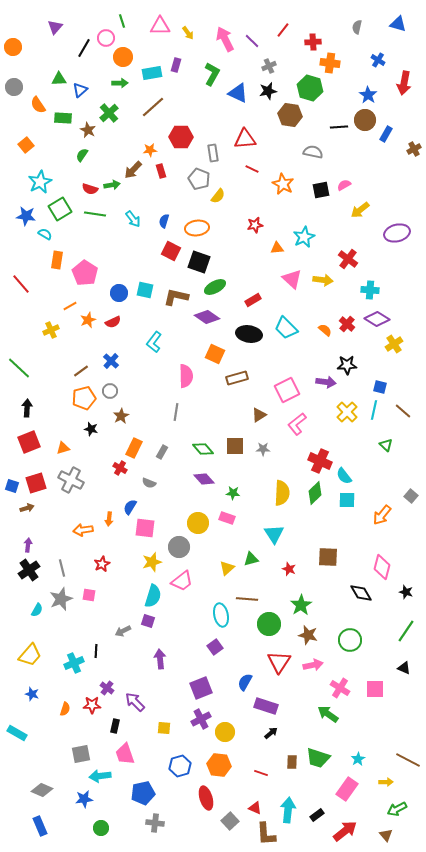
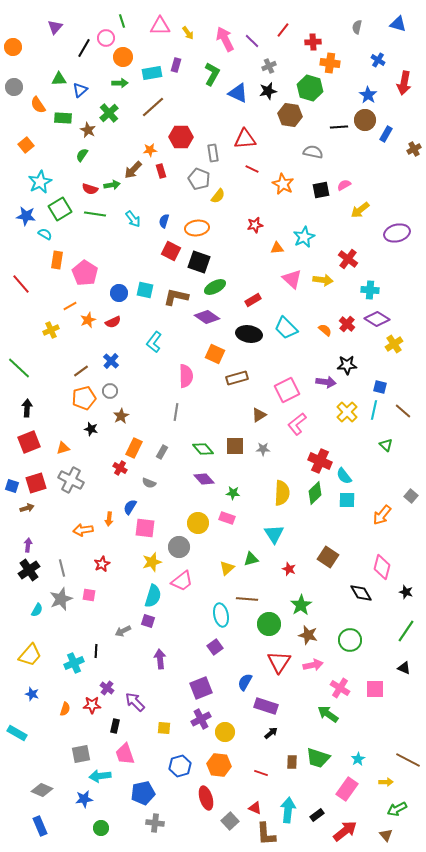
brown square at (328, 557): rotated 30 degrees clockwise
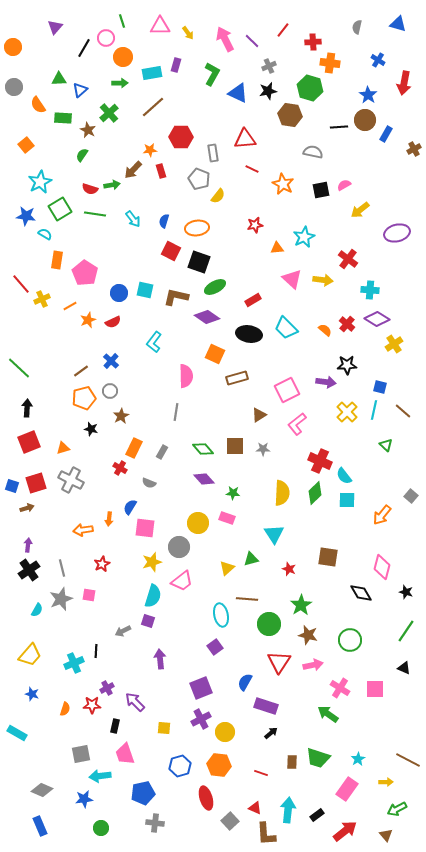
yellow cross at (51, 330): moved 9 px left, 31 px up
brown square at (328, 557): rotated 25 degrees counterclockwise
purple cross at (107, 688): rotated 24 degrees clockwise
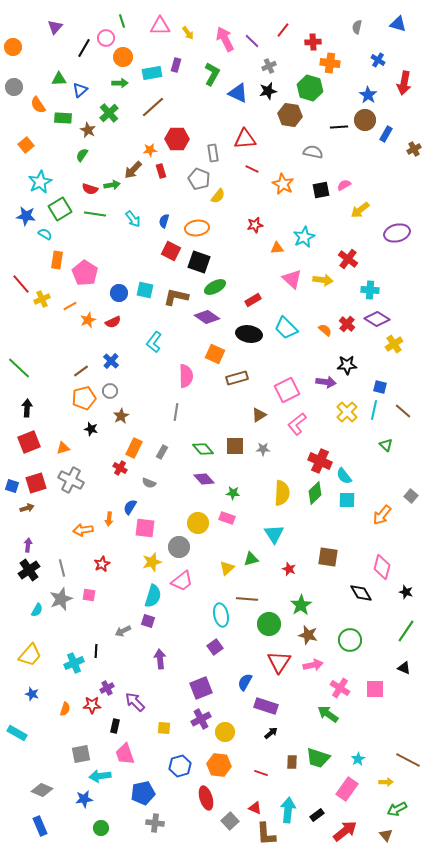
red hexagon at (181, 137): moved 4 px left, 2 px down
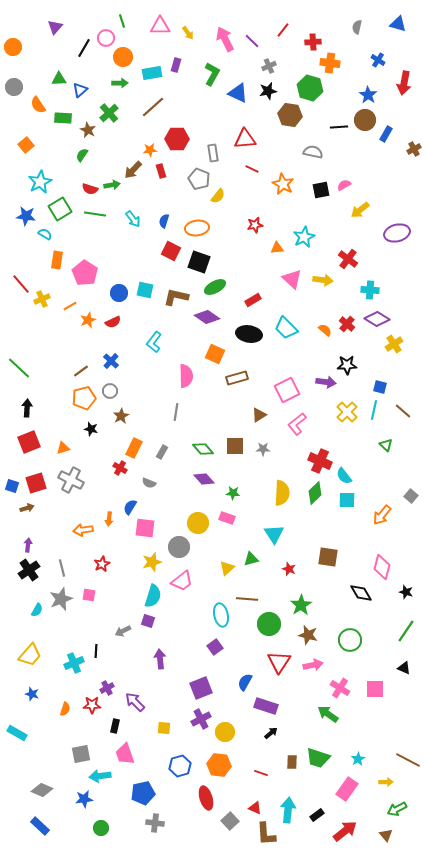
blue rectangle at (40, 826): rotated 24 degrees counterclockwise
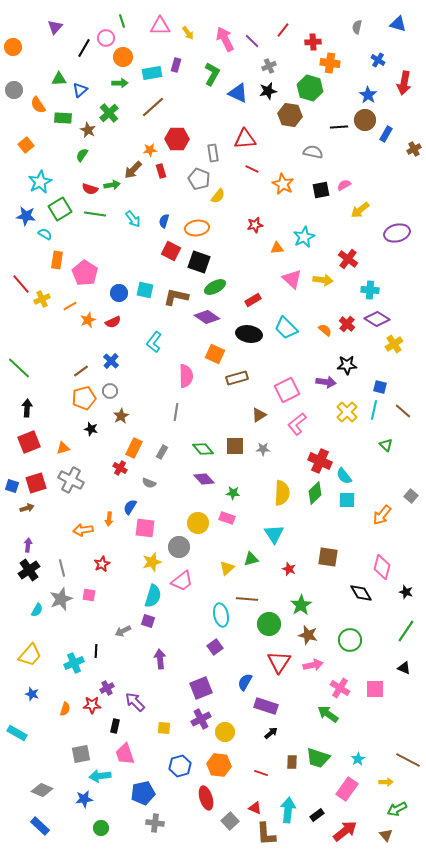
gray circle at (14, 87): moved 3 px down
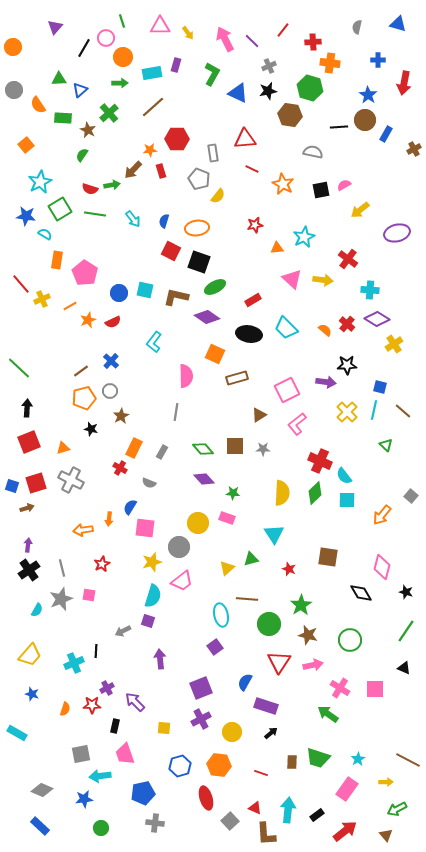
blue cross at (378, 60): rotated 32 degrees counterclockwise
yellow circle at (225, 732): moved 7 px right
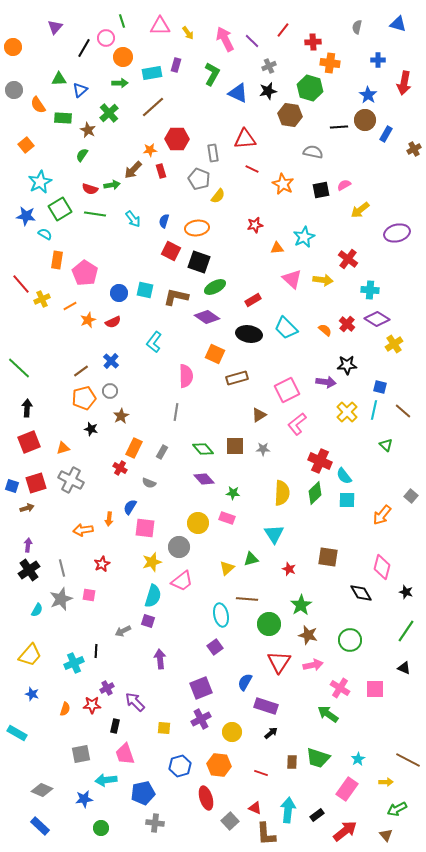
cyan arrow at (100, 776): moved 6 px right, 4 px down
